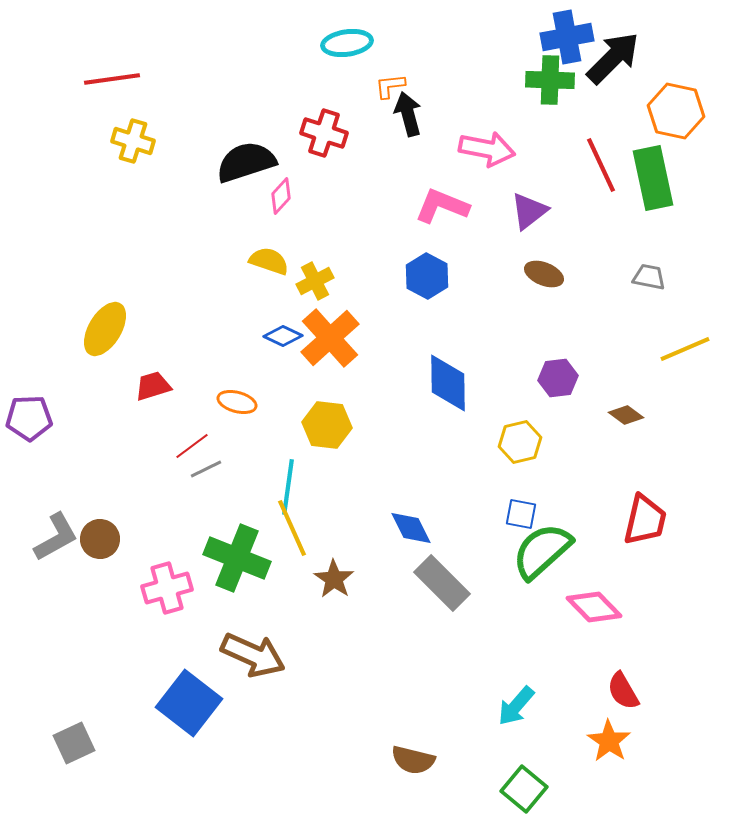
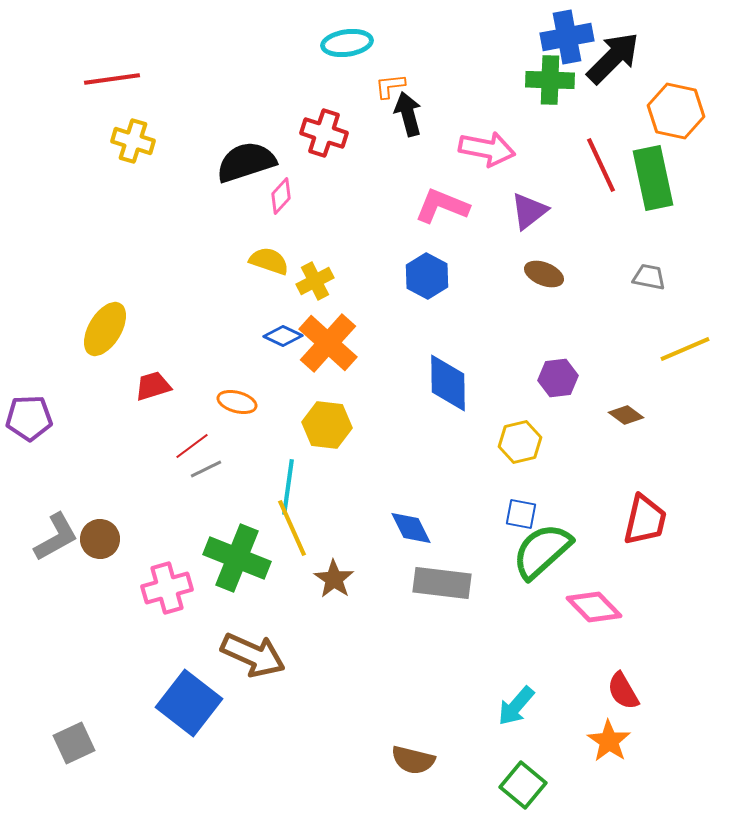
orange cross at (330, 338): moved 2 px left, 5 px down; rotated 6 degrees counterclockwise
gray rectangle at (442, 583): rotated 38 degrees counterclockwise
green square at (524, 789): moved 1 px left, 4 px up
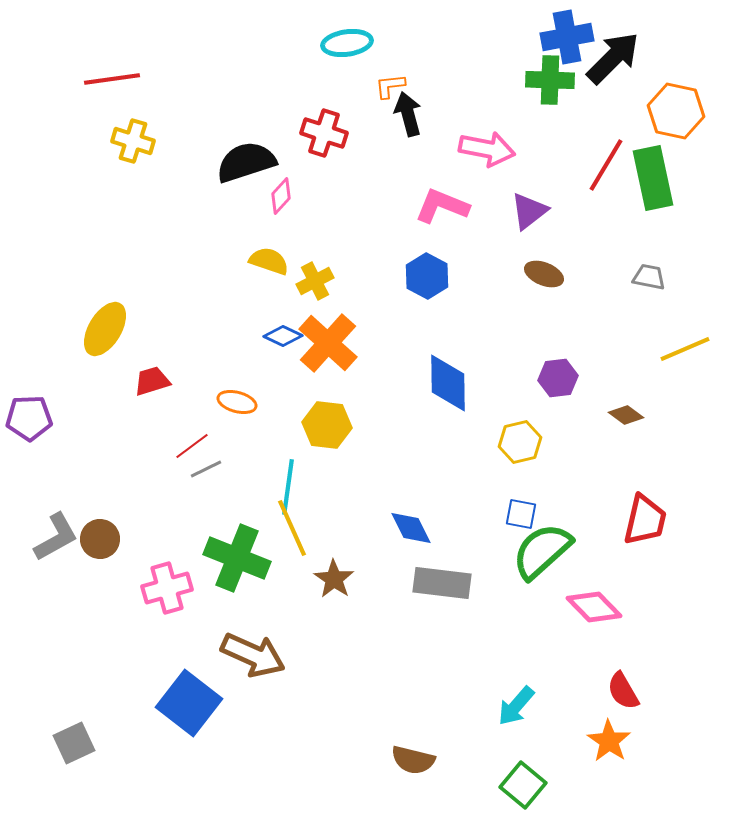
red line at (601, 165): moved 5 px right; rotated 56 degrees clockwise
red trapezoid at (153, 386): moved 1 px left, 5 px up
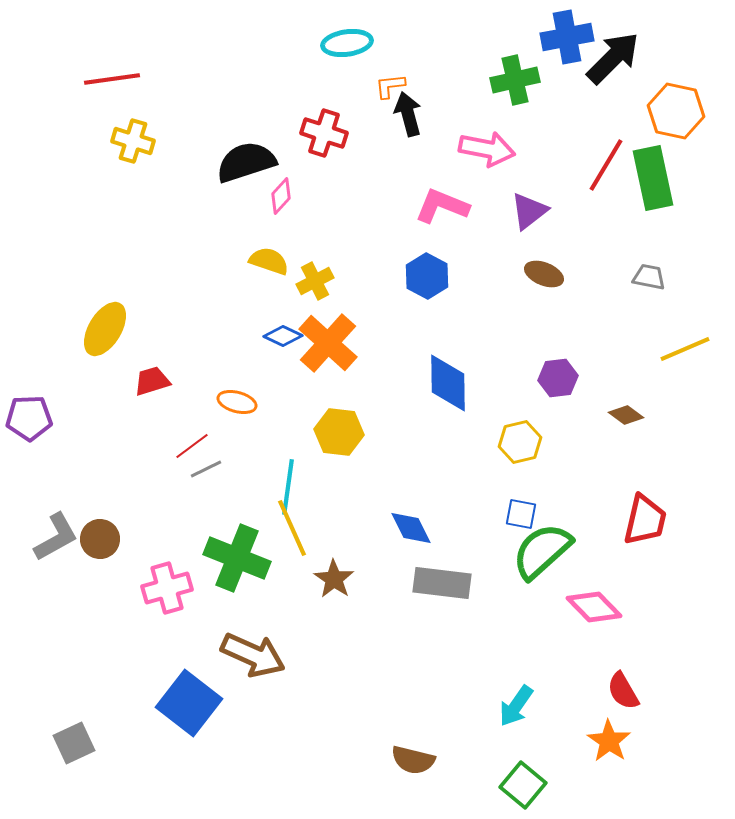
green cross at (550, 80): moved 35 px left; rotated 15 degrees counterclockwise
yellow hexagon at (327, 425): moved 12 px right, 7 px down
cyan arrow at (516, 706): rotated 6 degrees counterclockwise
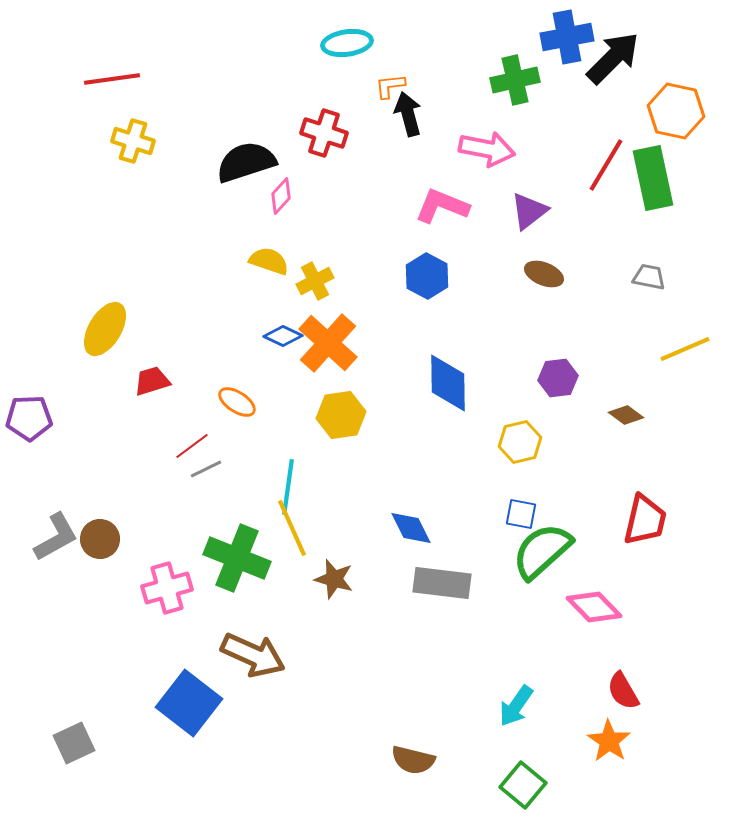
orange ellipse at (237, 402): rotated 18 degrees clockwise
yellow hexagon at (339, 432): moved 2 px right, 17 px up; rotated 15 degrees counterclockwise
brown star at (334, 579): rotated 18 degrees counterclockwise
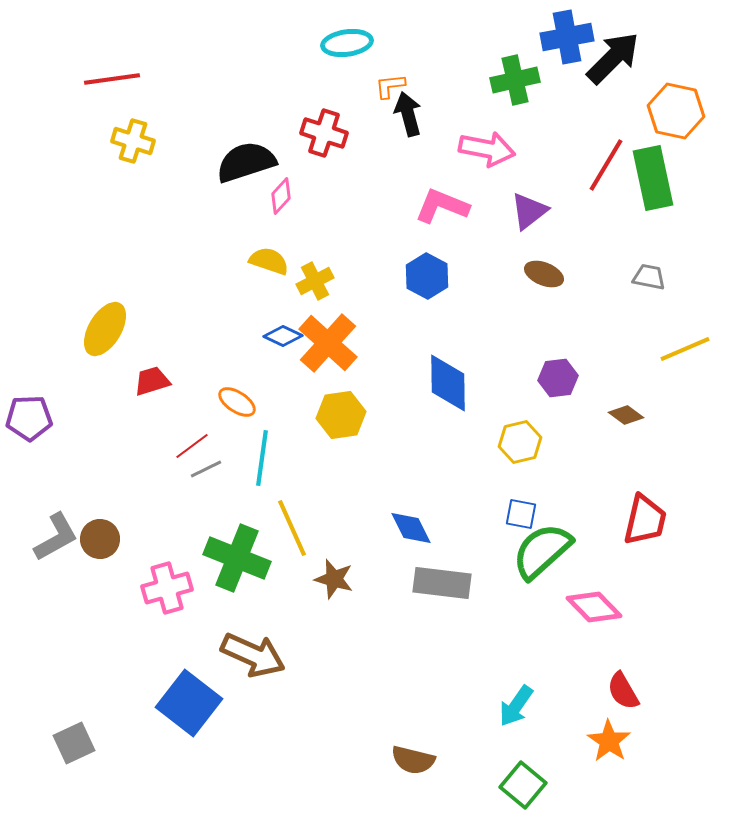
cyan line at (288, 487): moved 26 px left, 29 px up
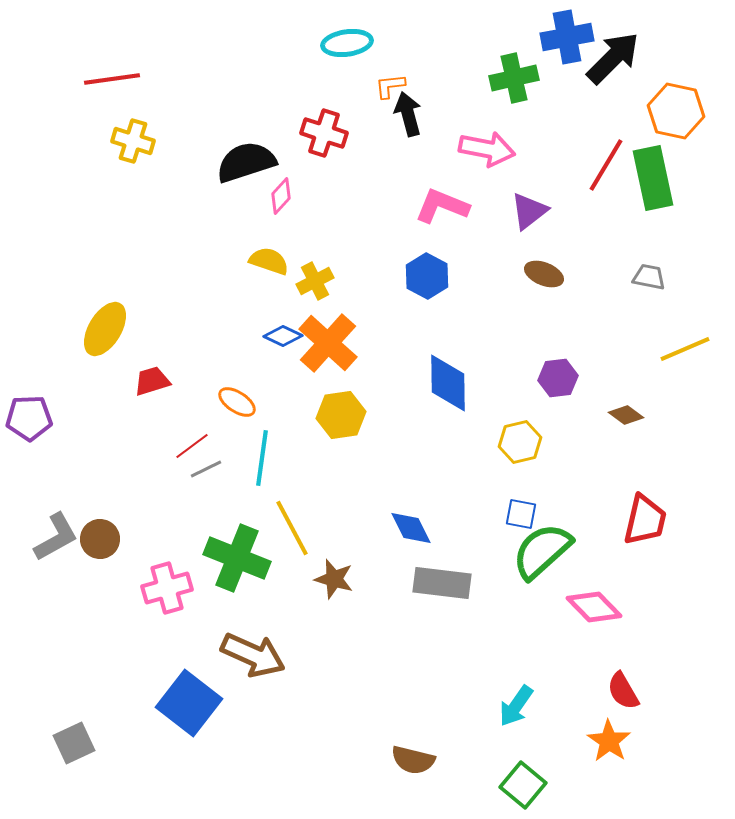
green cross at (515, 80): moved 1 px left, 2 px up
yellow line at (292, 528): rotated 4 degrees counterclockwise
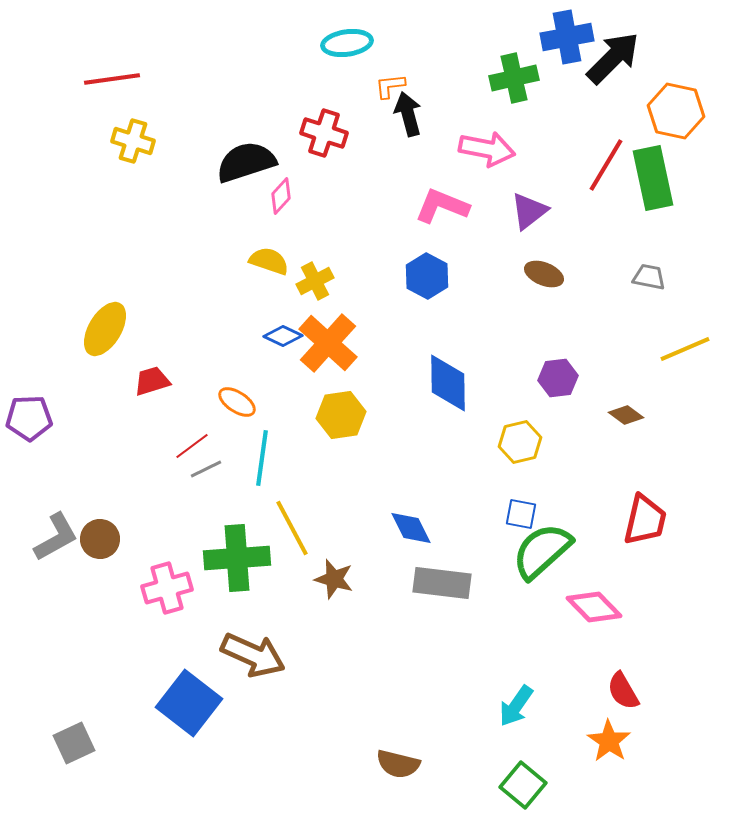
green cross at (237, 558): rotated 26 degrees counterclockwise
brown semicircle at (413, 760): moved 15 px left, 4 px down
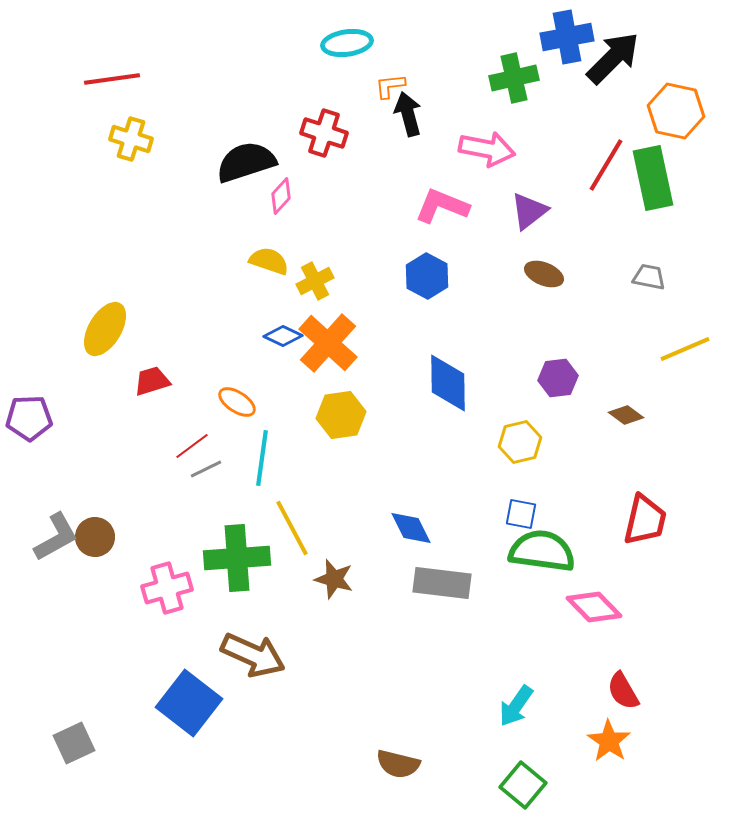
yellow cross at (133, 141): moved 2 px left, 2 px up
brown circle at (100, 539): moved 5 px left, 2 px up
green semicircle at (542, 551): rotated 50 degrees clockwise
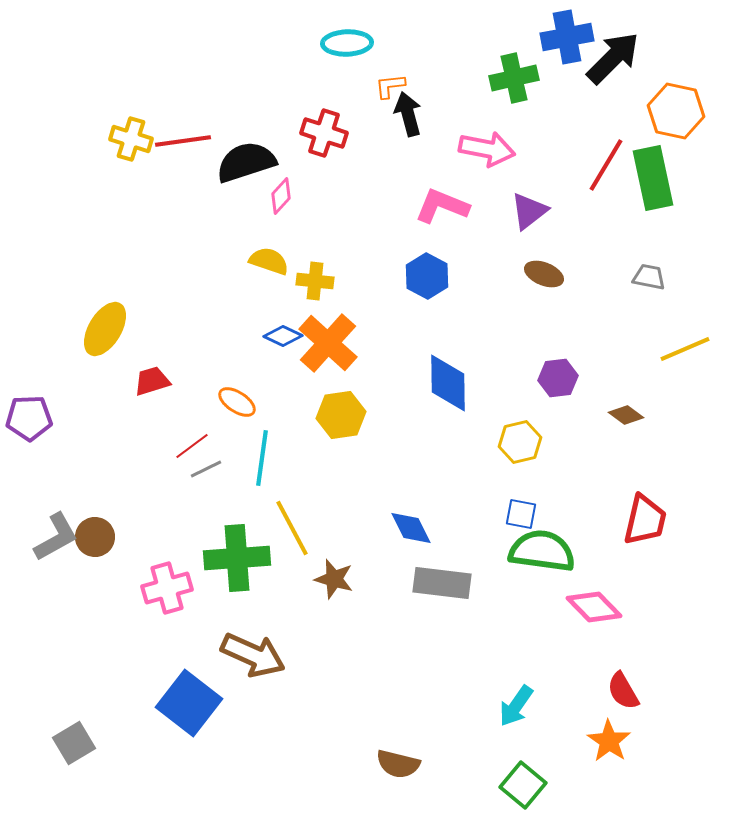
cyan ellipse at (347, 43): rotated 6 degrees clockwise
red line at (112, 79): moved 71 px right, 62 px down
yellow cross at (315, 281): rotated 33 degrees clockwise
gray square at (74, 743): rotated 6 degrees counterclockwise
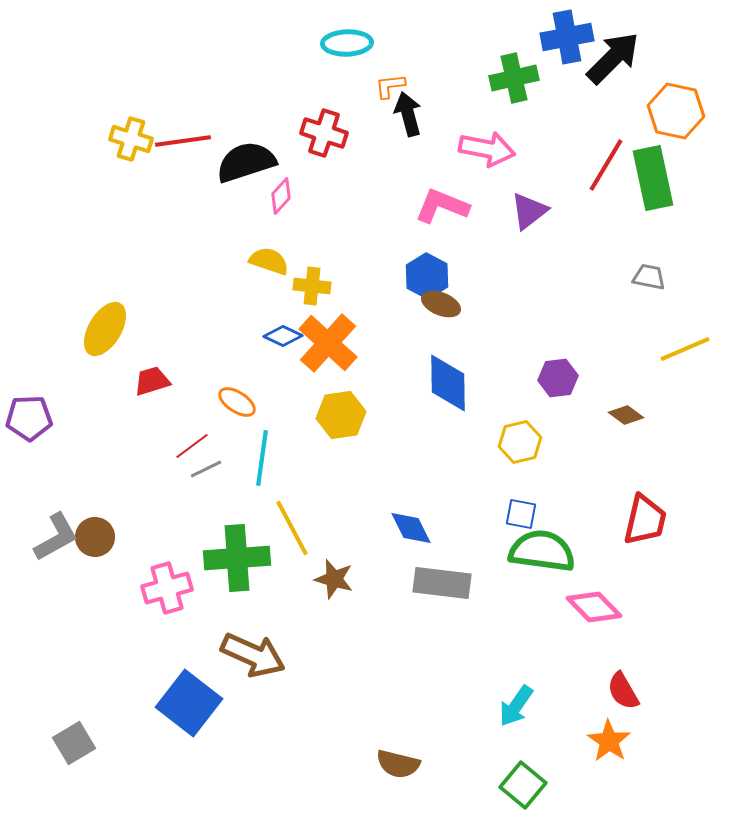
brown ellipse at (544, 274): moved 103 px left, 30 px down
yellow cross at (315, 281): moved 3 px left, 5 px down
